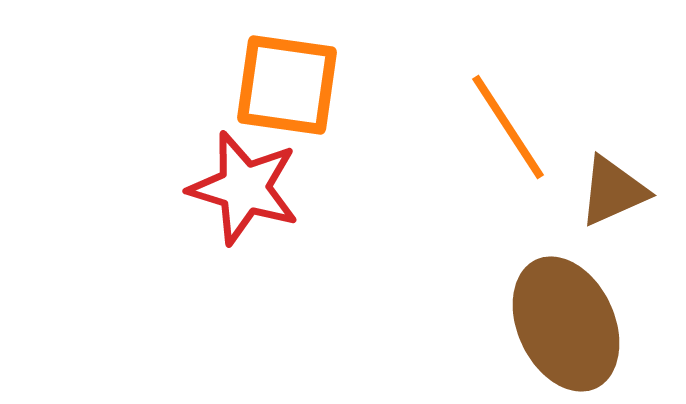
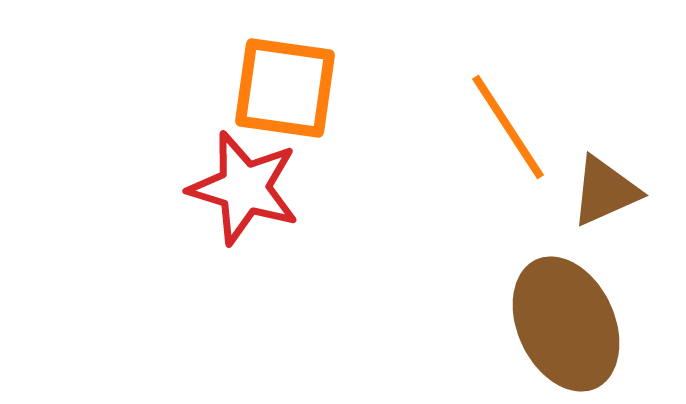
orange square: moved 2 px left, 3 px down
brown triangle: moved 8 px left
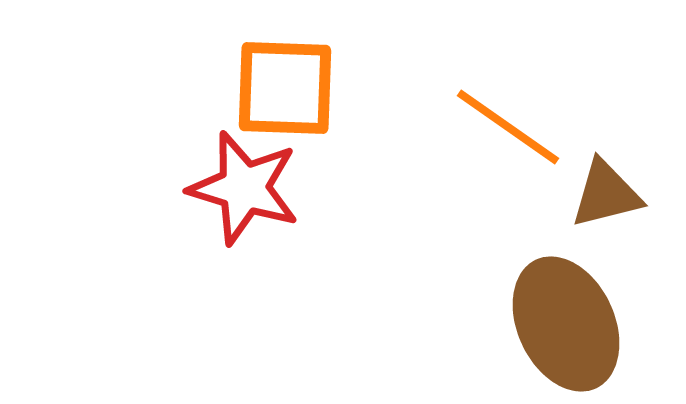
orange square: rotated 6 degrees counterclockwise
orange line: rotated 22 degrees counterclockwise
brown triangle: moved 1 px right, 3 px down; rotated 10 degrees clockwise
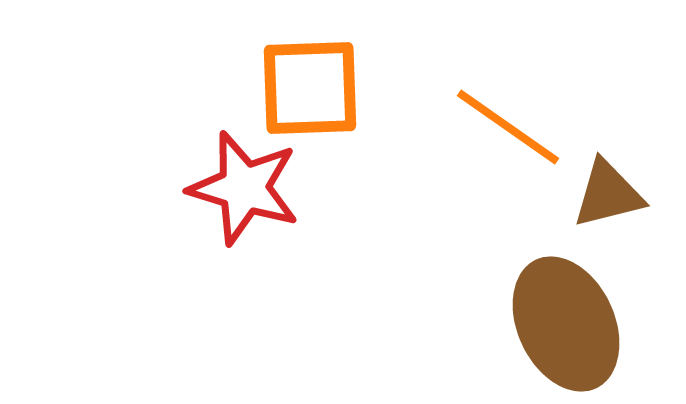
orange square: moved 25 px right; rotated 4 degrees counterclockwise
brown triangle: moved 2 px right
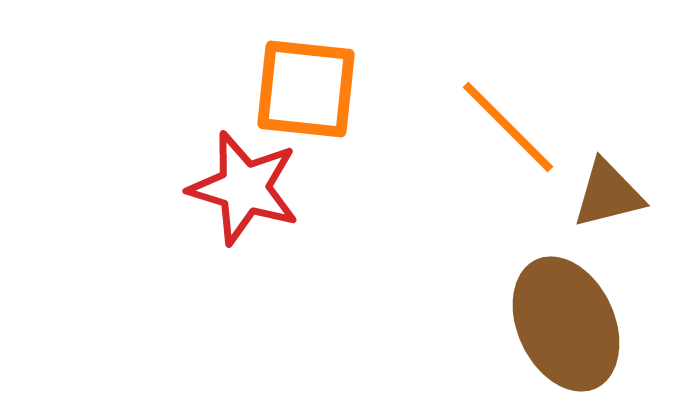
orange square: moved 4 px left, 1 px down; rotated 8 degrees clockwise
orange line: rotated 10 degrees clockwise
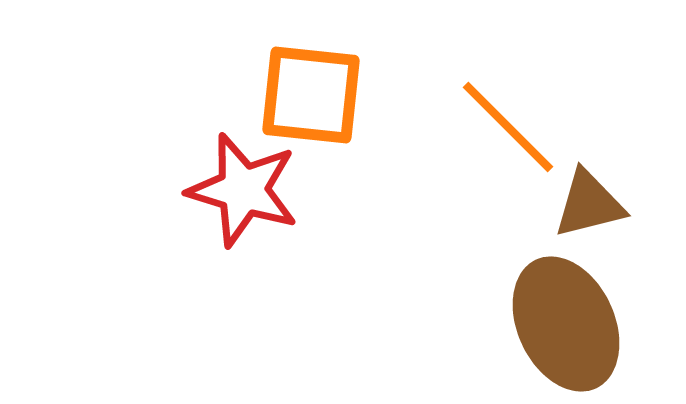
orange square: moved 5 px right, 6 px down
red star: moved 1 px left, 2 px down
brown triangle: moved 19 px left, 10 px down
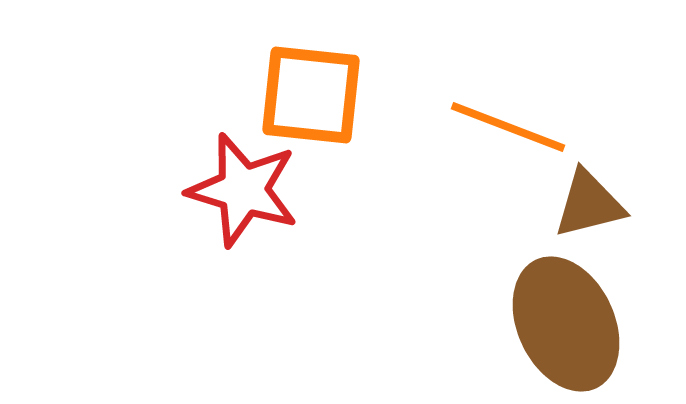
orange line: rotated 24 degrees counterclockwise
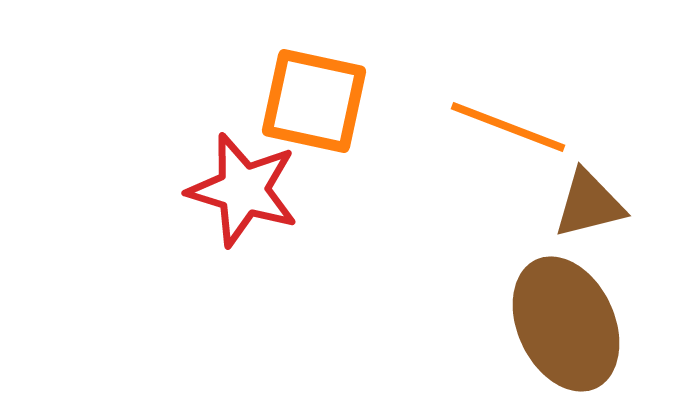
orange square: moved 3 px right, 6 px down; rotated 6 degrees clockwise
